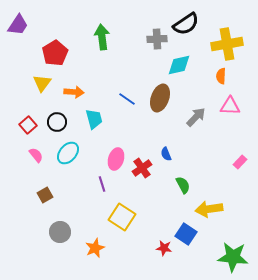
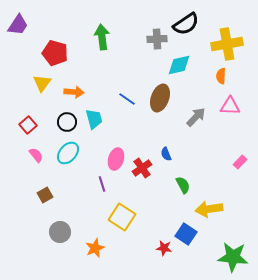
red pentagon: rotated 25 degrees counterclockwise
black circle: moved 10 px right
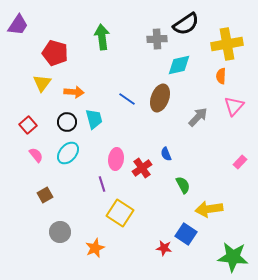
pink triangle: moved 4 px right; rotated 50 degrees counterclockwise
gray arrow: moved 2 px right
pink ellipse: rotated 10 degrees counterclockwise
yellow square: moved 2 px left, 4 px up
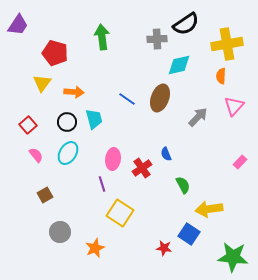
cyan ellipse: rotated 10 degrees counterclockwise
pink ellipse: moved 3 px left
blue square: moved 3 px right
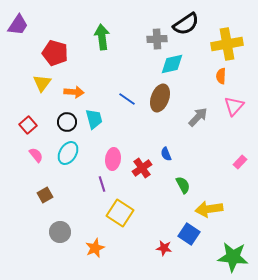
cyan diamond: moved 7 px left, 1 px up
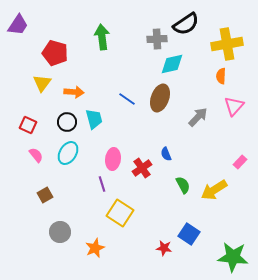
red square: rotated 24 degrees counterclockwise
yellow arrow: moved 5 px right, 19 px up; rotated 24 degrees counterclockwise
